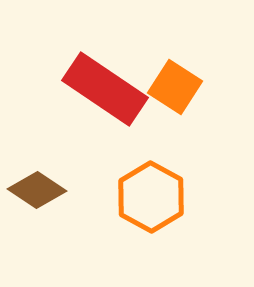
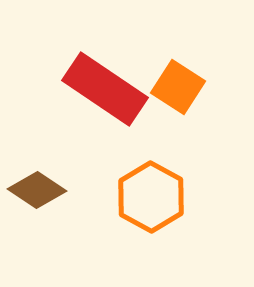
orange square: moved 3 px right
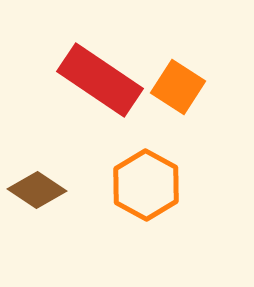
red rectangle: moved 5 px left, 9 px up
orange hexagon: moved 5 px left, 12 px up
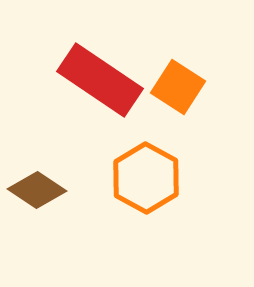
orange hexagon: moved 7 px up
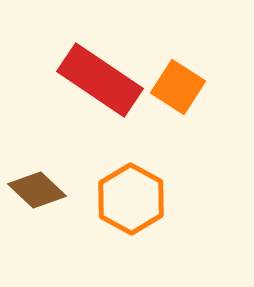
orange hexagon: moved 15 px left, 21 px down
brown diamond: rotated 10 degrees clockwise
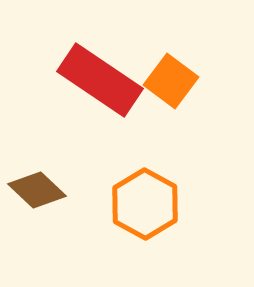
orange square: moved 7 px left, 6 px up; rotated 4 degrees clockwise
orange hexagon: moved 14 px right, 5 px down
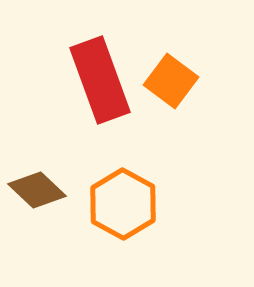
red rectangle: rotated 36 degrees clockwise
orange hexagon: moved 22 px left
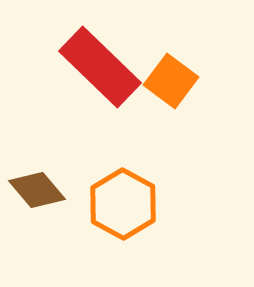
red rectangle: moved 13 px up; rotated 26 degrees counterclockwise
brown diamond: rotated 6 degrees clockwise
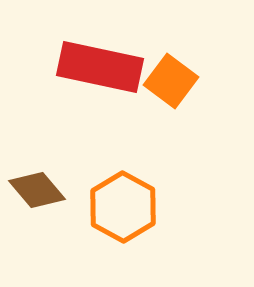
red rectangle: rotated 32 degrees counterclockwise
orange hexagon: moved 3 px down
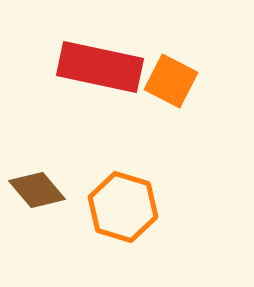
orange square: rotated 10 degrees counterclockwise
orange hexagon: rotated 12 degrees counterclockwise
